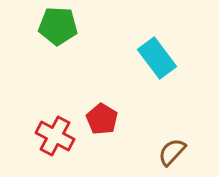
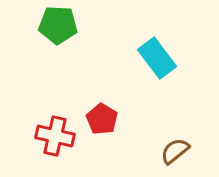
green pentagon: moved 1 px up
red cross: rotated 15 degrees counterclockwise
brown semicircle: moved 3 px right, 1 px up; rotated 8 degrees clockwise
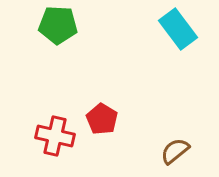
cyan rectangle: moved 21 px right, 29 px up
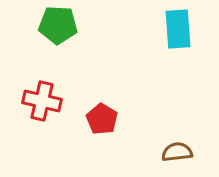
cyan rectangle: rotated 33 degrees clockwise
red cross: moved 13 px left, 35 px up
brown semicircle: moved 2 px right, 1 px down; rotated 32 degrees clockwise
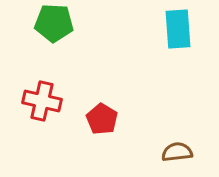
green pentagon: moved 4 px left, 2 px up
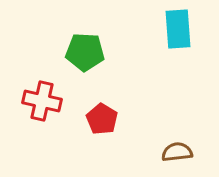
green pentagon: moved 31 px right, 29 px down
